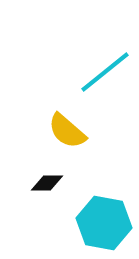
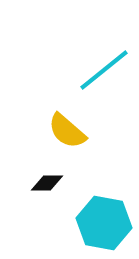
cyan line: moved 1 px left, 2 px up
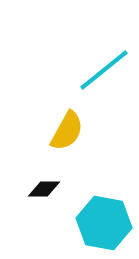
yellow semicircle: rotated 102 degrees counterclockwise
black diamond: moved 3 px left, 6 px down
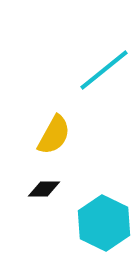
yellow semicircle: moved 13 px left, 4 px down
cyan hexagon: rotated 16 degrees clockwise
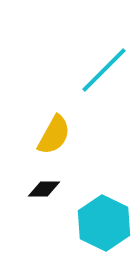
cyan line: rotated 6 degrees counterclockwise
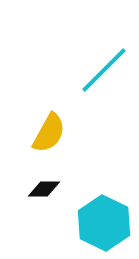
yellow semicircle: moved 5 px left, 2 px up
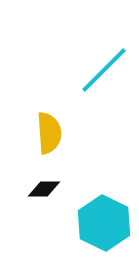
yellow semicircle: rotated 33 degrees counterclockwise
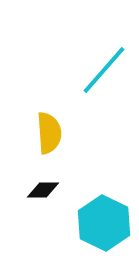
cyan line: rotated 4 degrees counterclockwise
black diamond: moved 1 px left, 1 px down
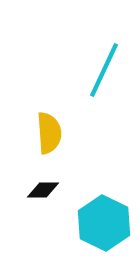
cyan line: rotated 16 degrees counterclockwise
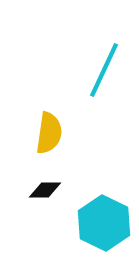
yellow semicircle: rotated 12 degrees clockwise
black diamond: moved 2 px right
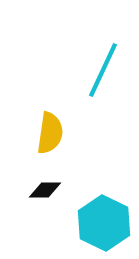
cyan line: moved 1 px left
yellow semicircle: moved 1 px right
